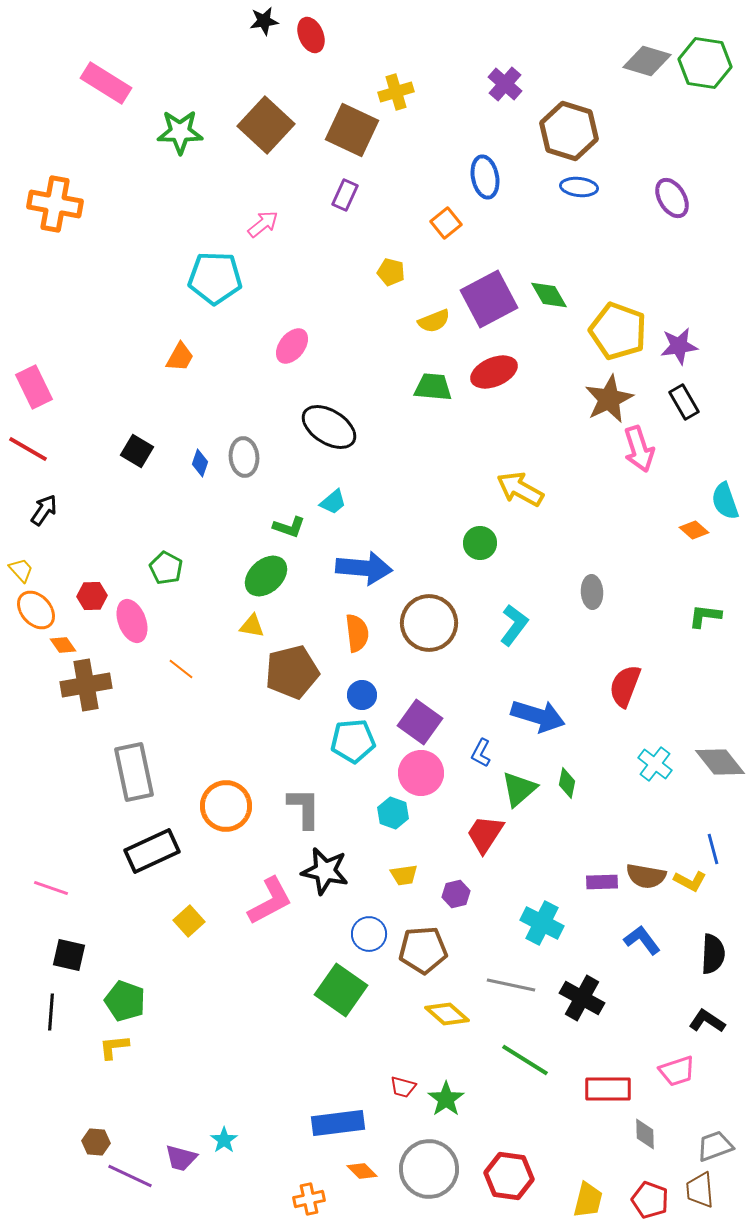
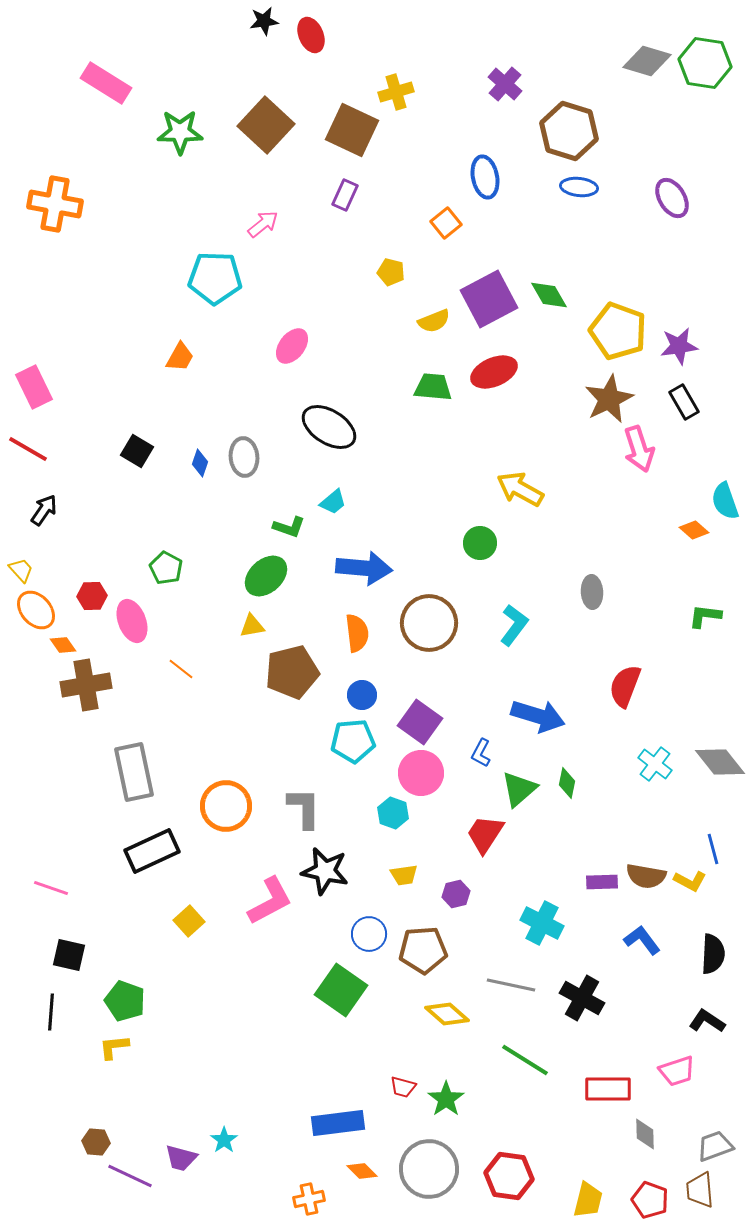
yellow triangle at (252, 626): rotated 20 degrees counterclockwise
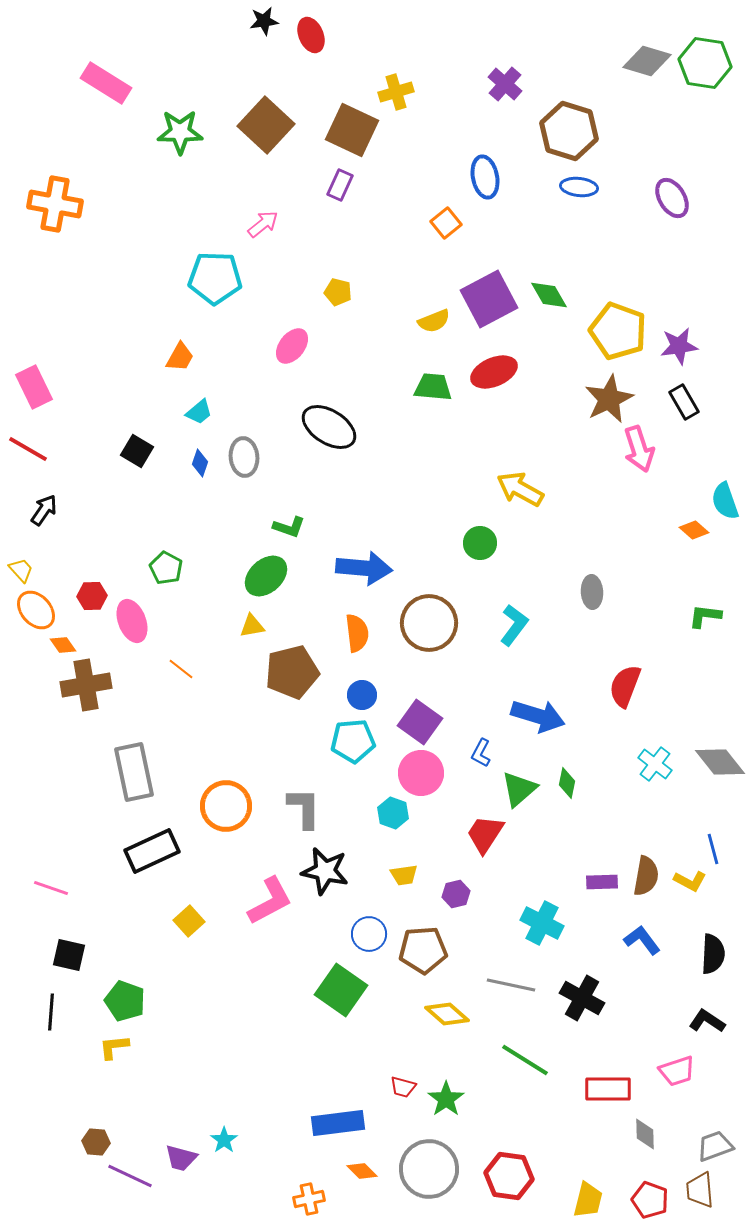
purple rectangle at (345, 195): moved 5 px left, 10 px up
yellow pentagon at (391, 272): moved 53 px left, 20 px down
cyan trapezoid at (333, 502): moved 134 px left, 90 px up
brown semicircle at (646, 876): rotated 90 degrees counterclockwise
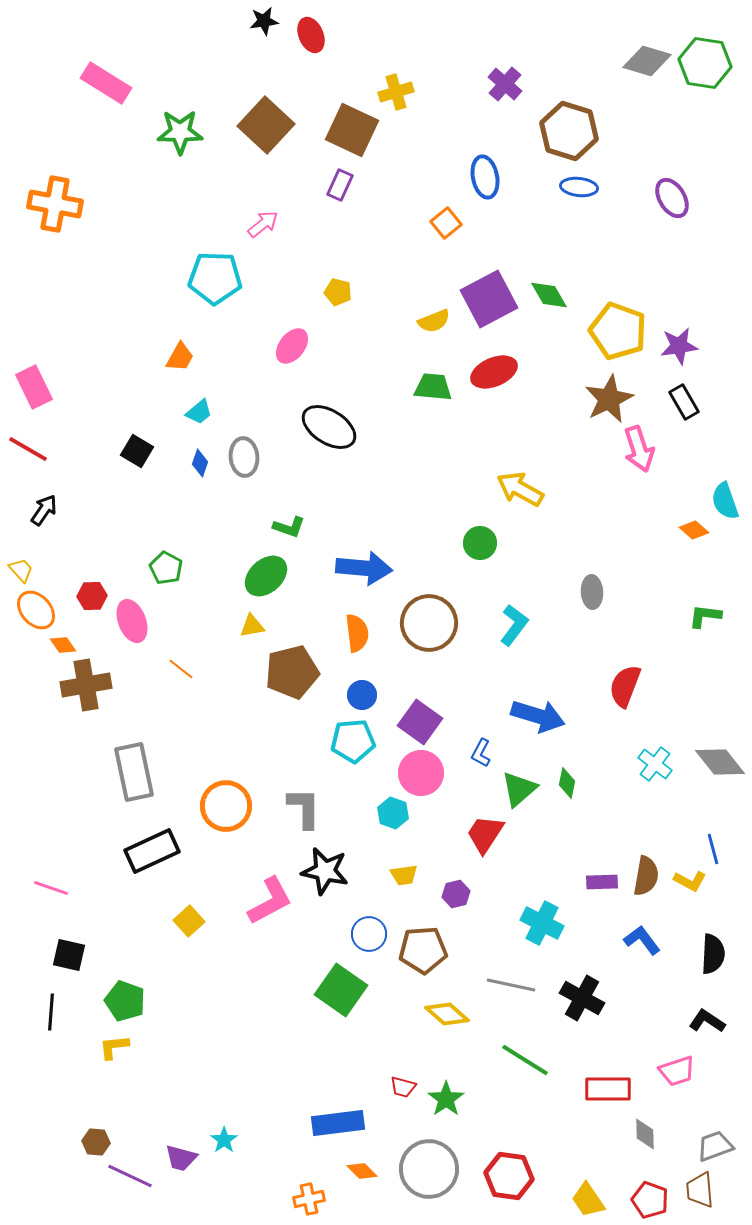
yellow trapezoid at (588, 1200): rotated 132 degrees clockwise
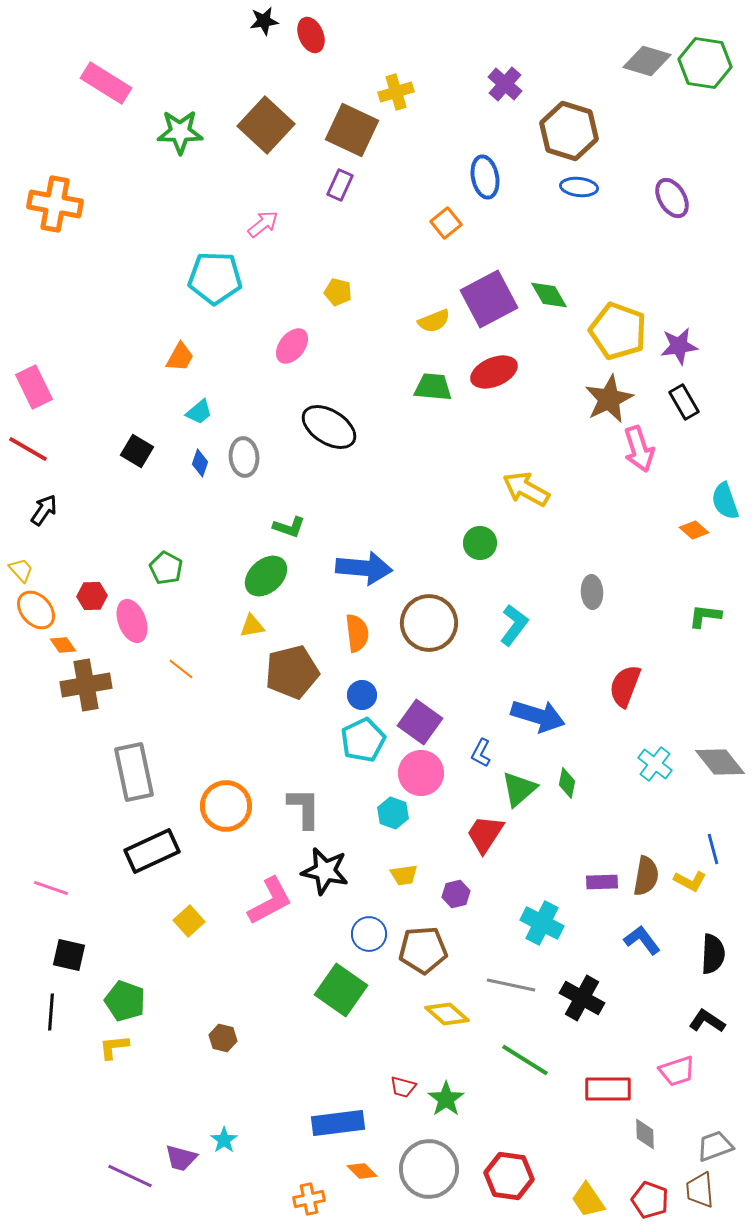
yellow arrow at (520, 489): moved 6 px right
cyan pentagon at (353, 741): moved 10 px right, 1 px up; rotated 21 degrees counterclockwise
brown hexagon at (96, 1142): moved 127 px right, 104 px up; rotated 8 degrees clockwise
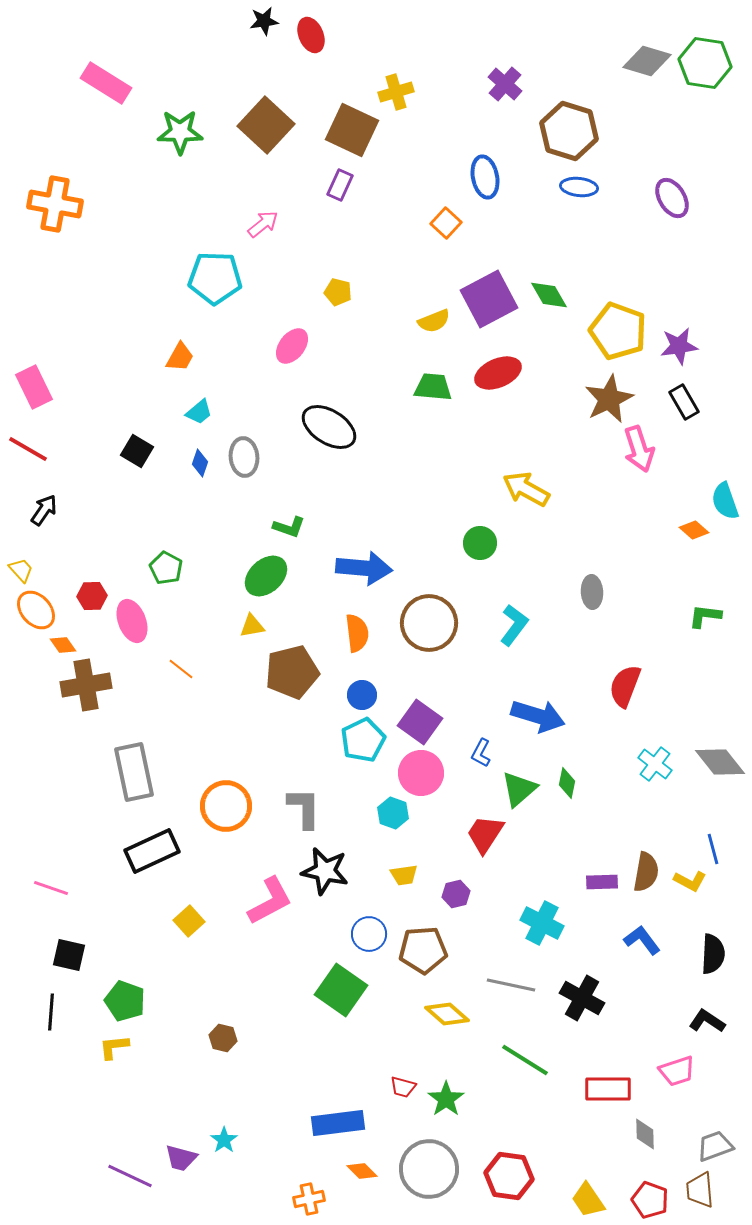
orange square at (446, 223): rotated 8 degrees counterclockwise
red ellipse at (494, 372): moved 4 px right, 1 px down
brown semicircle at (646, 876): moved 4 px up
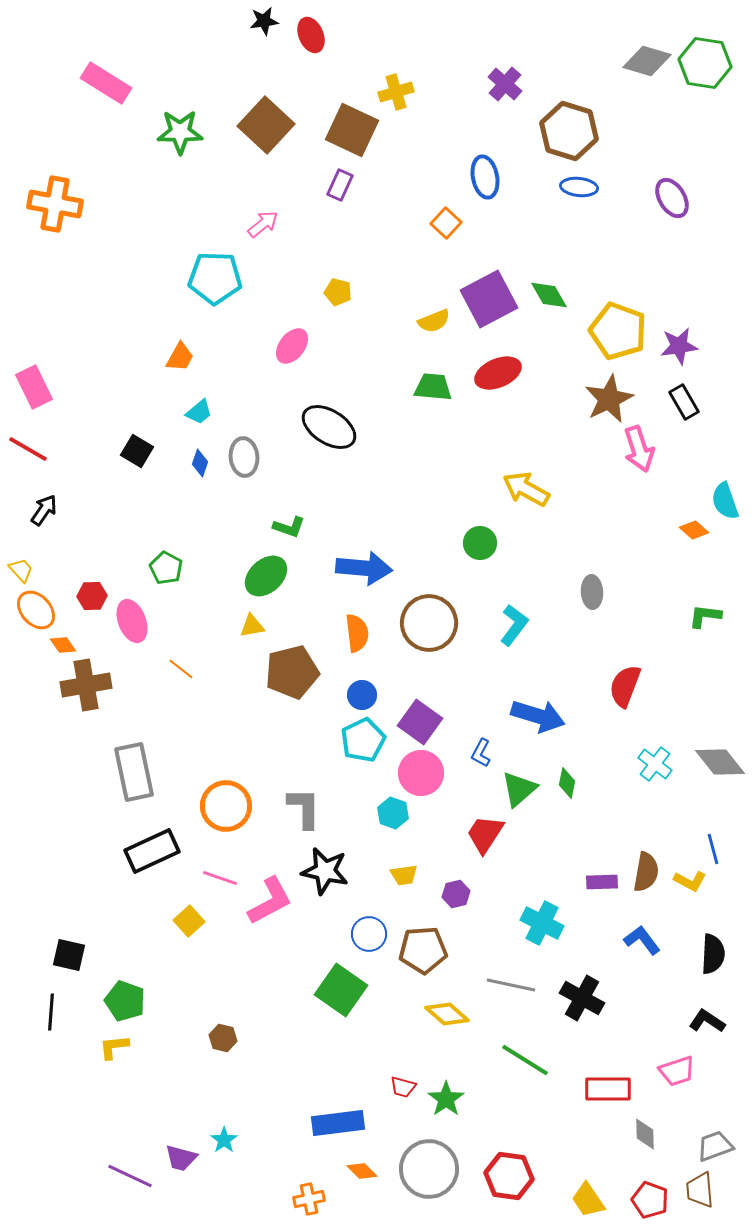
pink line at (51, 888): moved 169 px right, 10 px up
